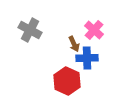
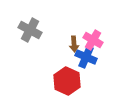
pink cross: moved 1 px left, 10 px down; rotated 12 degrees counterclockwise
brown arrow: rotated 21 degrees clockwise
blue cross: moved 1 px left, 1 px up; rotated 25 degrees clockwise
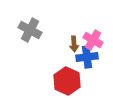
blue cross: moved 1 px right; rotated 30 degrees counterclockwise
